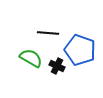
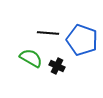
blue pentagon: moved 2 px right, 10 px up
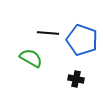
black cross: moved 19 px right, 13 px down; rotated 14 degrees counterclockwise
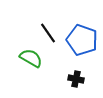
black line: rotated 50 degrees clockwise
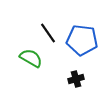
blue pentagon: rotated 12 degrees counterclockwise
black cross: rotated 28 degrees counterclockwise
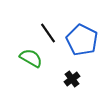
blue pentagon: rotated 20 degrees clockwise
black cross: moved 4 px left; rotated 21 degrees counterclockwise
